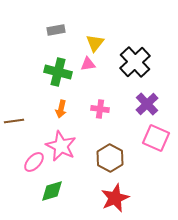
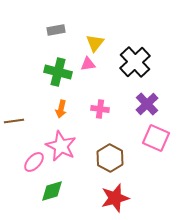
red star: rotated 8 degrees clockwise
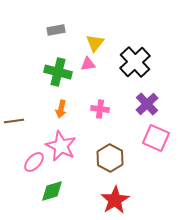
red star: moved 2 px down; rotated 16 degrees counterclockwise
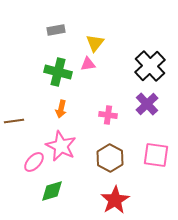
black cross: moved 15 px right, 4 px down
pink cross: moved 8 px right, 6 px down
pink square: moved 17 px down; rotated 16 degrees counterclockwise
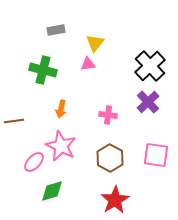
green cross: moved 15 px left, 2 px up
purple cross: moved 1 px right, 2 px up
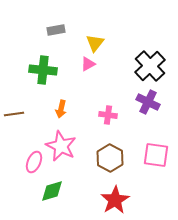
pink triangle: rotated 21 degrees counterclockwise
green cross: rotated 8 degrees counterclockwise
purple cross: rotated 20 degrees counterclockwise
brown line: moved 7 px up
pink ellipse: rotated 20 degrees counterclockwise
